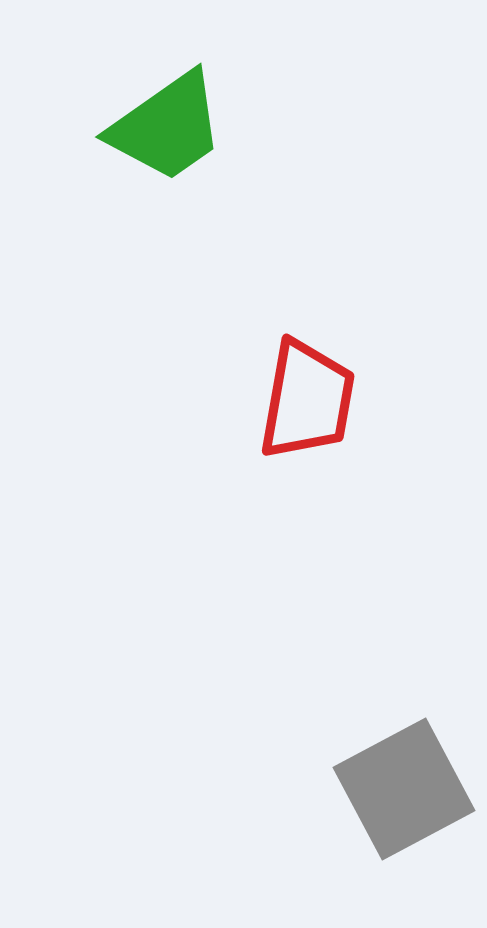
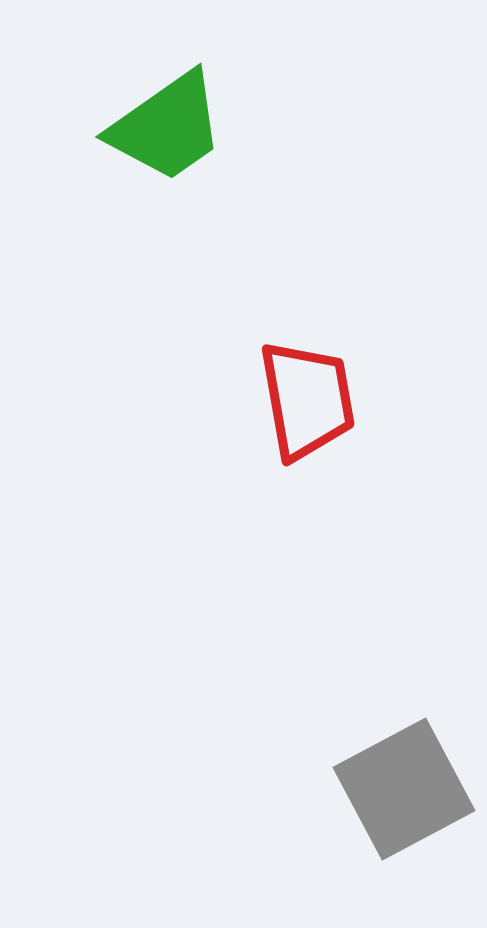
red trapezoid: rotated 20 degrees counterclockwise
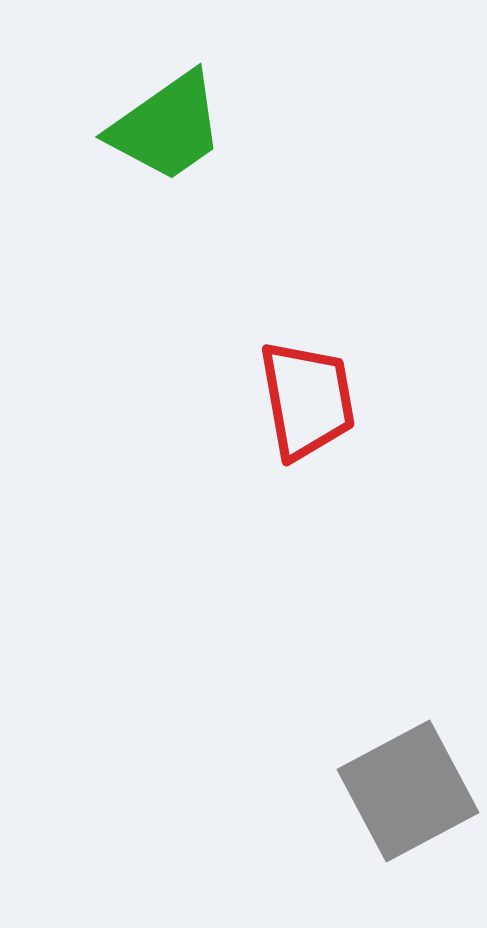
gray square: moved 4 px right, 2 px down
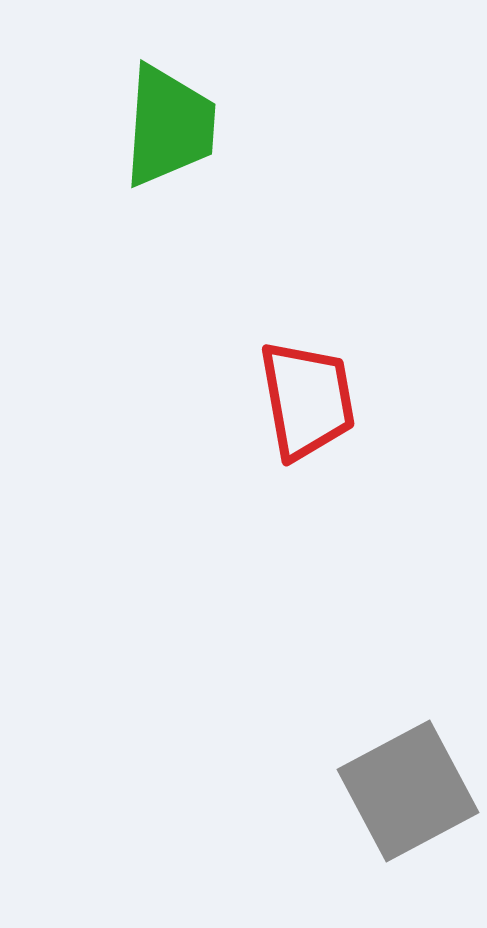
green trapezoid: moved 2 px right, 1 px up; rotated 51 degrees counterclockwise
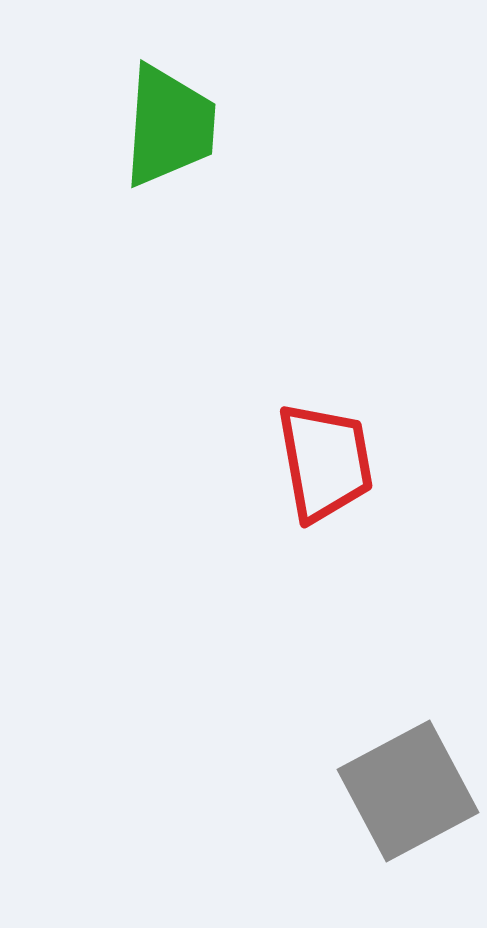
red trapezoid: moved 18 px right, 62 px down
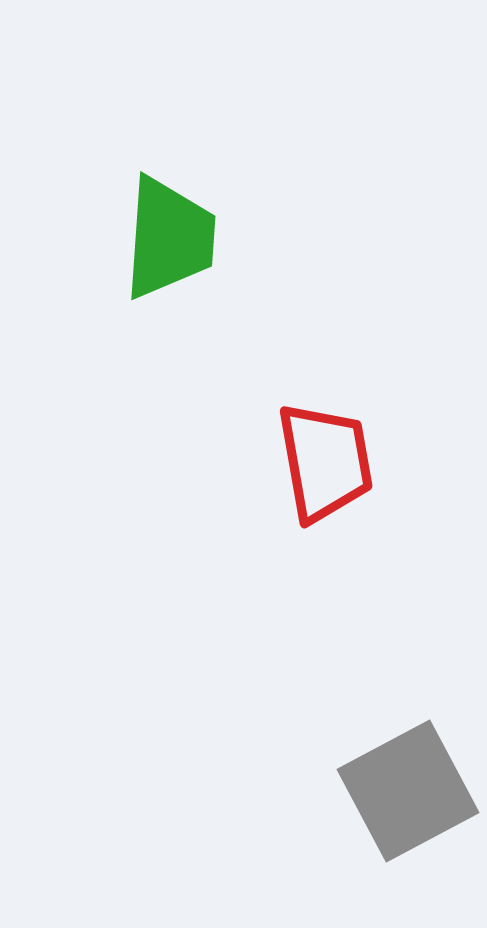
green trapezoid: moved 112 px down
